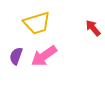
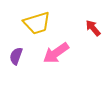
pink arrow: moved 12 px right, 3 px up
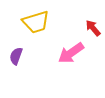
yellow trapezoid: moved 1 px left, 1 px up
pink arrow: moved 15 px right
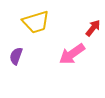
red arrow: rotated 78 degrees clockwise
pink arrow: moved 1 px right, 1 px down
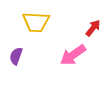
yellow trapezoid: rotated 20 degrees clockwise
pink arrow: moved 1 px right, 1 px down
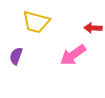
yellow trapezoid: rotated 12 degrees clockwise
red arrow: rotated 126 degrees counterclockwise
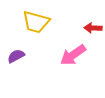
purple semicircle: rotated 42 degrees clockwise
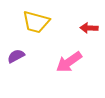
red arrow: moved 4 px left
pink arrow: moved 4 px left, 7 px down
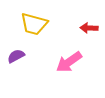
yellow trapezoid: moved 2 px left, 2 px down
